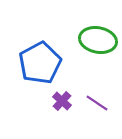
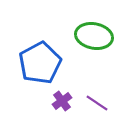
green ellipse: moved 4 px left, 4 px up
purple cross: rotated 12 degrees clockwise
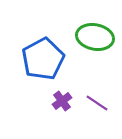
green ellipse: moved 1 px right, 1 px down
blue pentagon: moved 3 px right, 4 px up
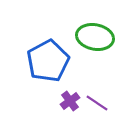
blue pentagon: moved 5 px right, 2 px down
purple cross: moved 8 px right
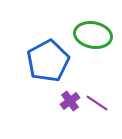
green ellipse: moved 2 px left, 2 px up
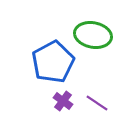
blue pentagon: moved 5 px right, 1 px down
purple cross: moved 7 px left; rotated 18 degrees counterclockwise
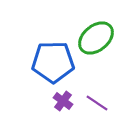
green ellipse: moved 3 px right, 3 px down; rotated 51 degrees counterclockwise
blue pentagon: rotated 27 degrees clockwise
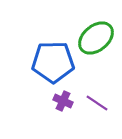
purple cross: rotated 12 degrees counterclockwise
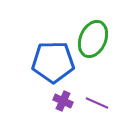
green ellipse: moved 3 px left, 1 px down; rotated 27 degrees counterclockwise
purple line: rotated 10 degrees counterclockwise
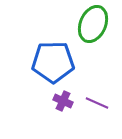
green ellipse: moved 15 px up
